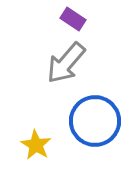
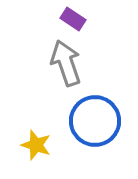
gray arrow: rotated 120 degrees clockwise
yellow star: rotated 12 degrees counterclockwise
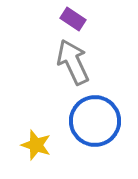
gray arrow: moved 7 px right, 1 px up; rotated 6 degrees counterclockwise
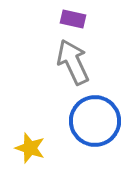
purple rectangle: rotated 20 degrees counterclockwise
yellow star: moved 6 px left, 3 px down
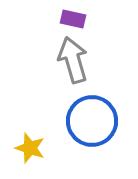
gray arrow: moved 2 px up; rotated 9 degrees clockwise
blue circle: moved 3 px left
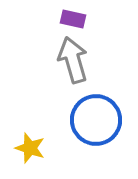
blue circle: moved 4 px right, 1 px up
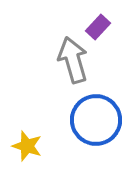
purple rectangle: moved 25 px right, 8 px down; rotated 60 degrees counterclockwise
yellow star: moved 3 px left, 2 px up
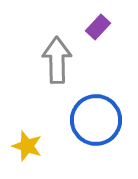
gray arrow: moved 16 px left; rotated 15 degrees clockwise
